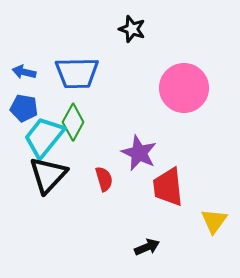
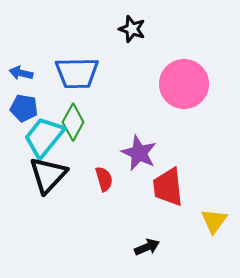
blue arrow: moved 3 px left, 1 px down
pink circle: moved 4 px up
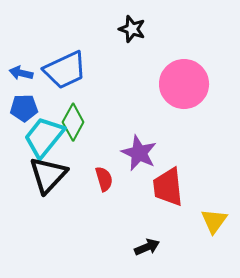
blue trapezoid: moved 12 px left, 3 px up; rotated 24 degrees counterclockwise
blue pentagon: rotated 12 degrees counterclockwise
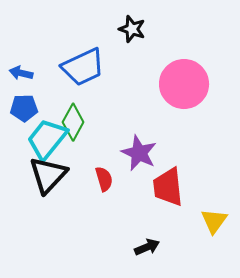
blue trapezoid: moved 18 px right, 3 px up
cyan trapezoid: moved 3 px right, 2 px down
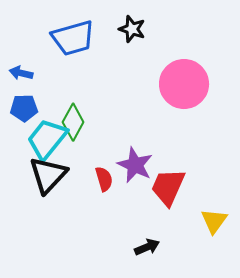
blue trapezoid: moved 10 px left, 29 px up; rotated 9 degrees clockwise
purple star: moved 4 px left, 12 px down
red trapezoid: rotated 30 degrees clockwise
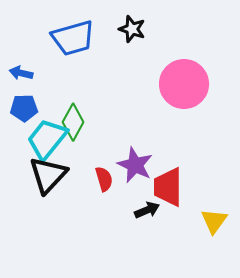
red trapezoid: rotated 24 degrees counterclockwise
black arrow: moved 37 px up
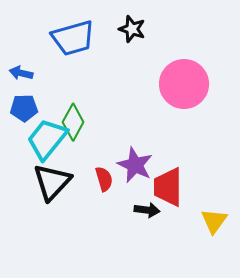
black triangle: moved 4 px right, 7 px down
black arrow: rotated 30 degrees clockwise
